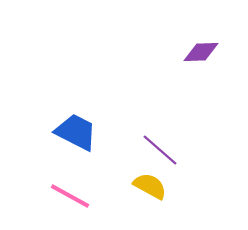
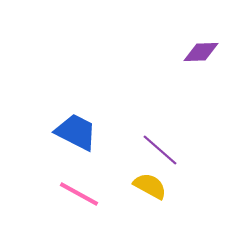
pink line: moved 9 px right, 2 px up
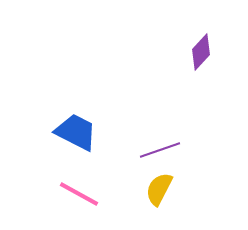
purple diamond: rotated 45 degrees counterclockwise
purple line: rotated 60 degrees counterclockwise
yellow semicircle: moved 9 px right, 3 px down; rotated 92 degrees counterclockwise
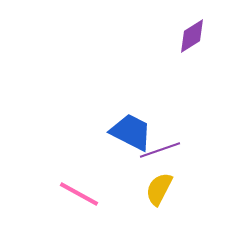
purple diamond: moved 9 px left, 16 px up; rotated 15 degrees clockwise
blue trapezoid: moved 55 px right
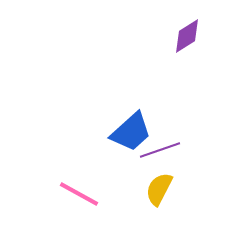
purple diamond: moved 5 px left
blue trapezoid: rotated 111 degrees clockwise
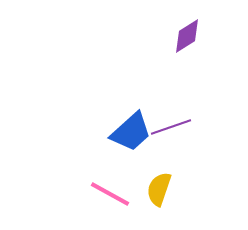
purple line: moved 11 px right, 23 px up
yellow semicircle: rotated 8 degrees counterclockwise
pink line: moved 31 px right
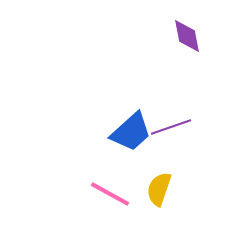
purple diamond: rotated 69 degrees counterclockwise
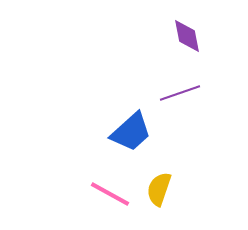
purple line: moved 9 px right, 34 px up
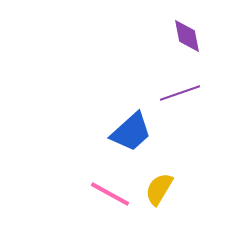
yellow semicircle: rotated 12 degrees clockwise
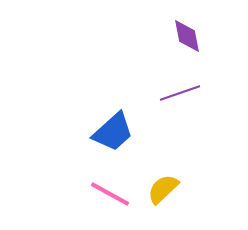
blue trapezoid: moved 18 px left
yellow semicircle: moved 4 px right; rotated 16 degrees clockwise
